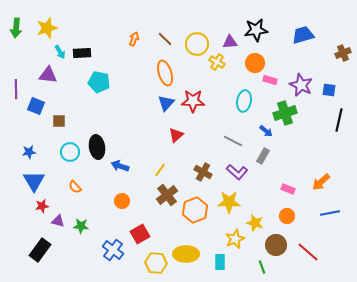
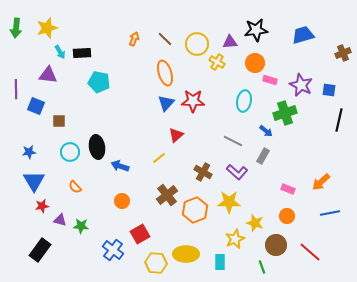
yellow line at (160, 170): moved 1 px left, 12 px up; rotated 16 degrees clockwise
purple triangle at (58, 221): moved 2 px right, 1 px up
red line at (308, 252): moved 2 px right
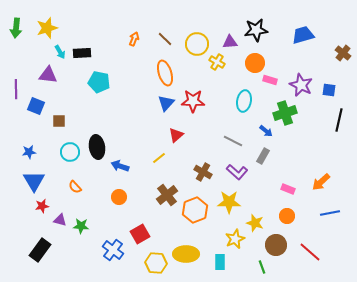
brown cross at (343, 53): rotated 28 degrees counterclockwise
orange circle at (122, 201): moved 3 px left, 4 px up
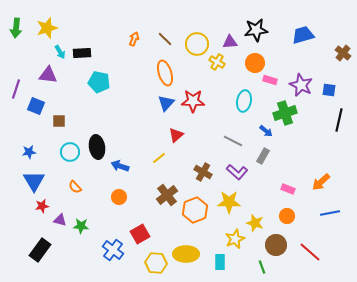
purple line at (16, 89): rotated 18 degrees clockwise
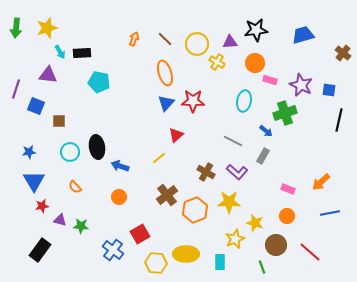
brown cross at (203, 172): moved 3 px right
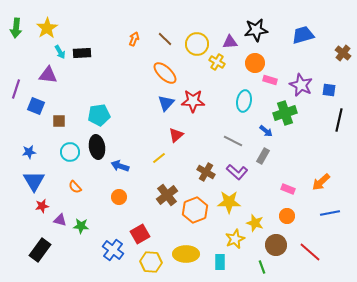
yellow star at (47, 28): rotated 15 degrees counterclockwise
orange ellipse at (165, 73): rotated 30 degrees counterclockwise
cyan pentagon at (99, 82): moved 33 px down; rotated 20 degrees counterclockwise
yellow hexagon at (156, 263): moved 5 px left, 1 px up
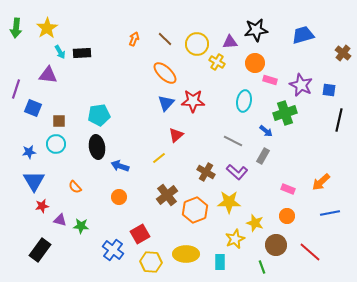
blue square at (36, 106): moved 3 px left, 2 px down
cyan circle at (70, 152): moved 14 px left, 8 px up
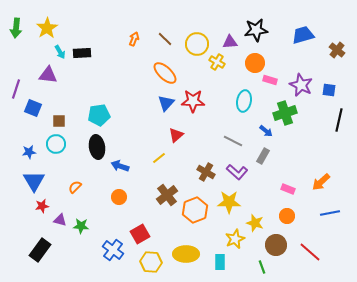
brown cross at (343, 53): moved 6 px left, 3 px up
orange semicircle at (75, 187): rotated 88 degrees clockwise
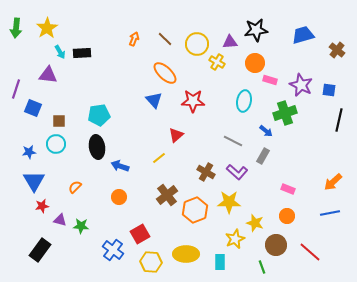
blue triangle at (166, 103): moved 12 px left, 3 px up; rotated 24 degrees counterclockwise
orange arrow at (321, 182): moved 12 px right
